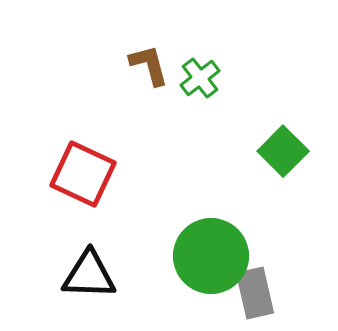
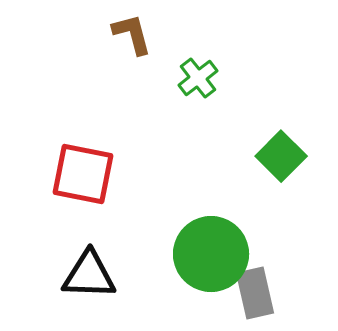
brown L-shape: moved 17 px left, 31 px up
green cross: moved 2 px left
green square: moved 2 px left, 5 px down
red square: rotated 14 degrees counterclockwise
green circle: moved 2 px up
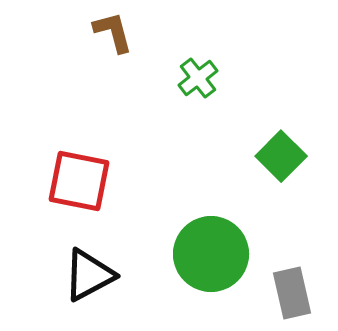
brown L-shape: moved 19 px left, 2 px up
red square: moved 4 px left, 7 px down
black triangle: rotated 30 degrees counterclockwise
gray rectangle: moved 37 px right
